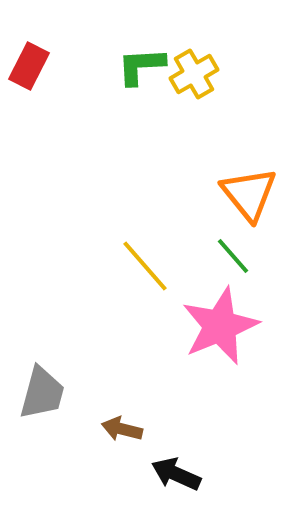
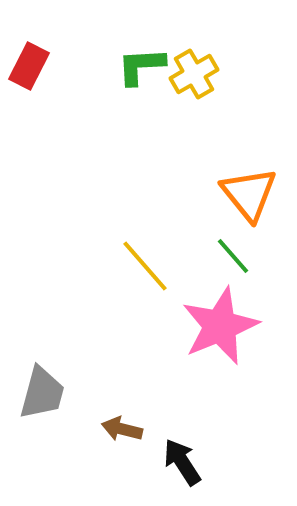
black arrow: moved 6 px right, 12 px up; rotated 33 degrees clockwise
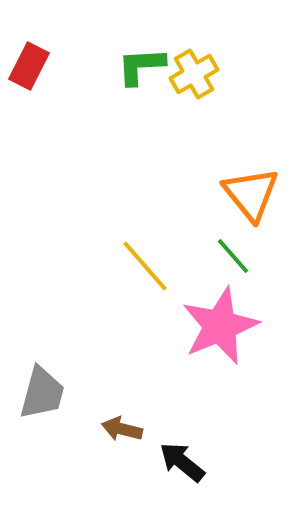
orange triangle: moved 2 px right
black arrow: rotated 18 degrees counterclockwise
